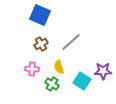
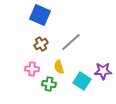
green cross: moved 3 px left; rotated 24 degrees counterclockwise
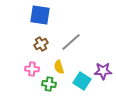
blue square: rotated 15 degrees counterclockwise
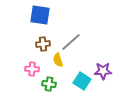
brown cross: moved 2 px right; rotated 24 degrees clockwise
yellow semicircle: moved 1 px left, 7 px up
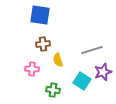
gray line: moved 21 px right, 8 px down; rotated 25 degrees clockwise
purple star: moved 1 px down; rotated 18 degrees counterclockwise
green cross: moved 4 px right, 6 px down
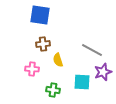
gray line: rotated 45 degrees clockwise
cyan square: moved 1 px down; rotated 30 degrees counterclockwise
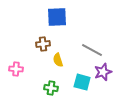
blue square: moved 17 px right, 2 px down; rotated 10 degrees counterclockwise
pink cross: moved 16 px left
cyan square: rotated 12 degrees clockwise
green cross: moved 2 px left, 2 px up
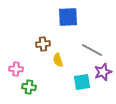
blue square: moved 11 px right
cyan square: rotated 24 degrees counterclockwise
green cross: moved 22 px left, 1 px up
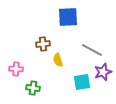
green cross: moved 4 px right, 1 px down
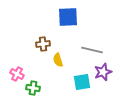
gray line: rotated 15 degrees counterclockwise
pink cross: moved 1 px right, 5 px down; rotated 24 degrees clockwise
